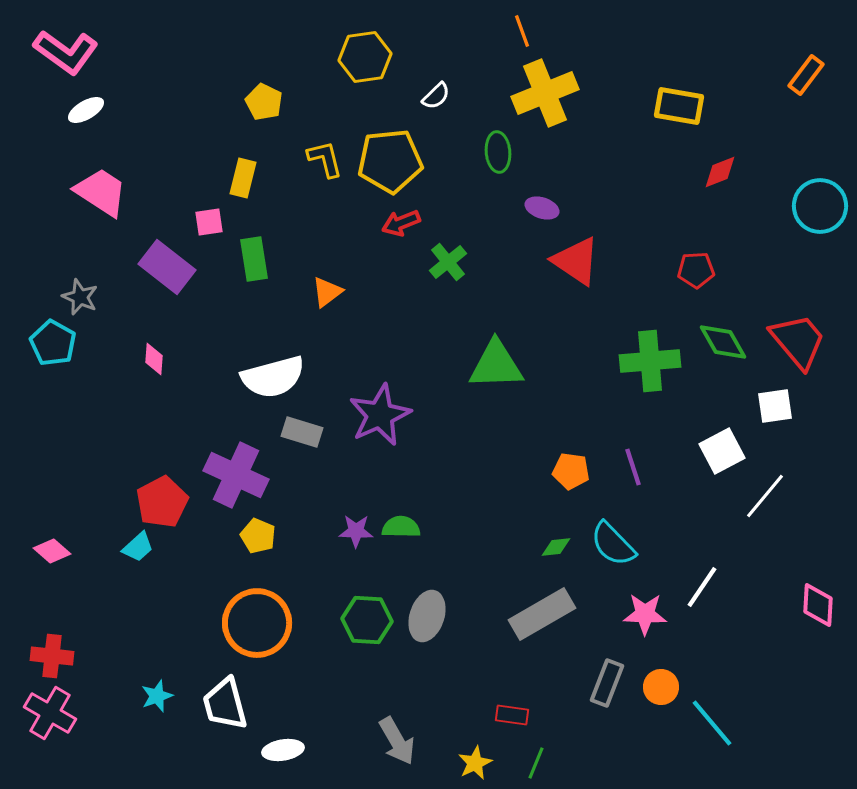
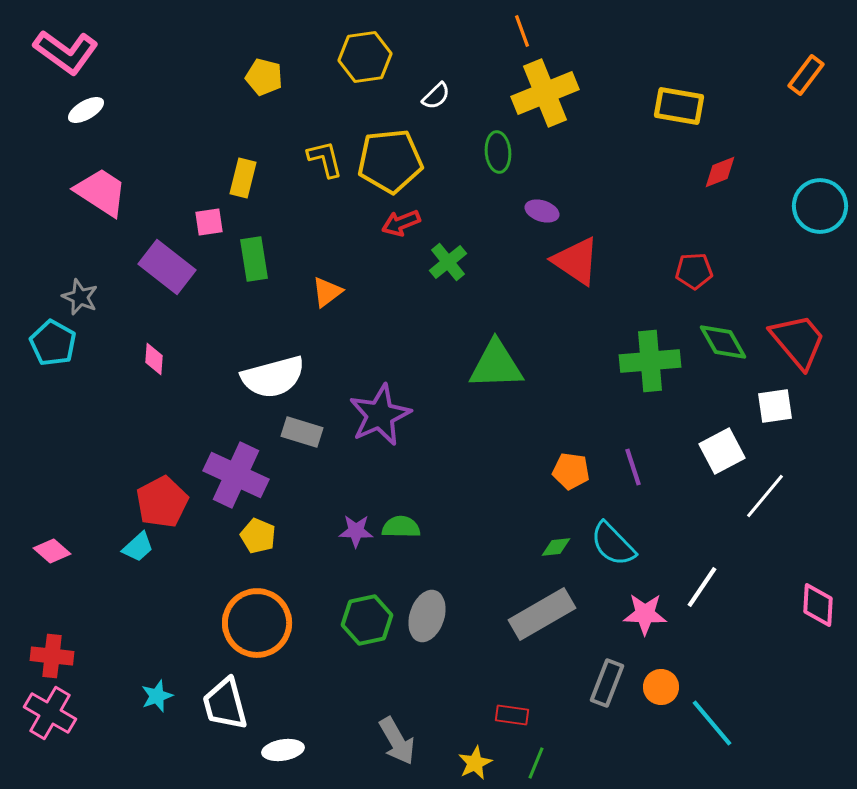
yellow pentagon at (264, 102): moved 25 px up; rotated 12 degrees counterclockwise
purple ellipse at (542, 208): moved 3 px down
red pentagon at (696, 270): moved 2 px left, 1 px down
green hexagon at (367, 620): rotated 15 degrees counterclockwise
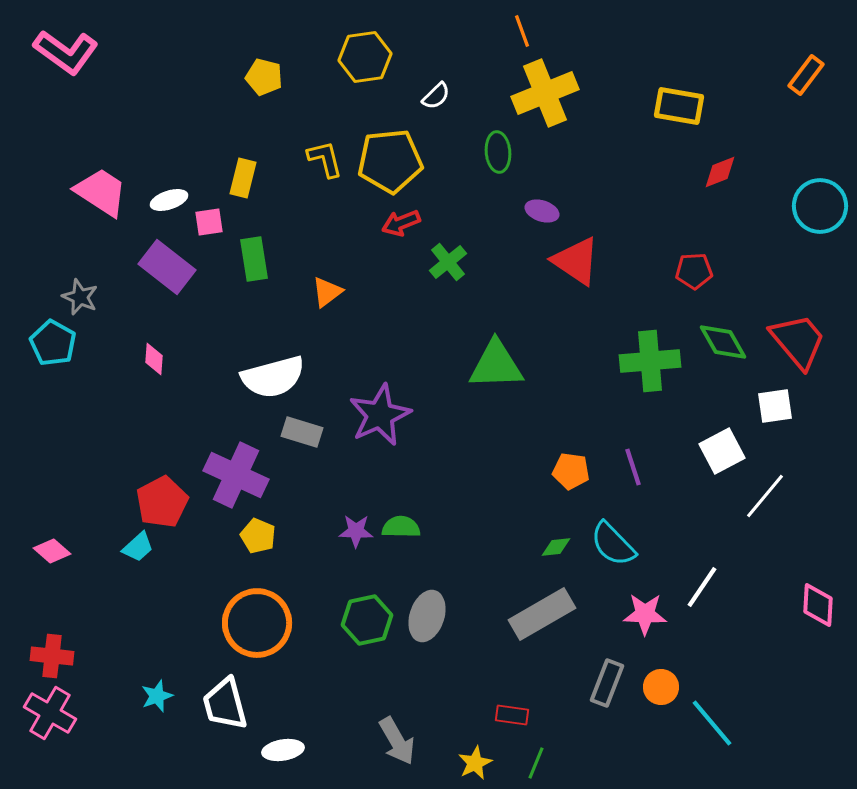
white ellipse at (86, 110): moved 83 px right, 90 px down; rotated 12 degrees clockwise
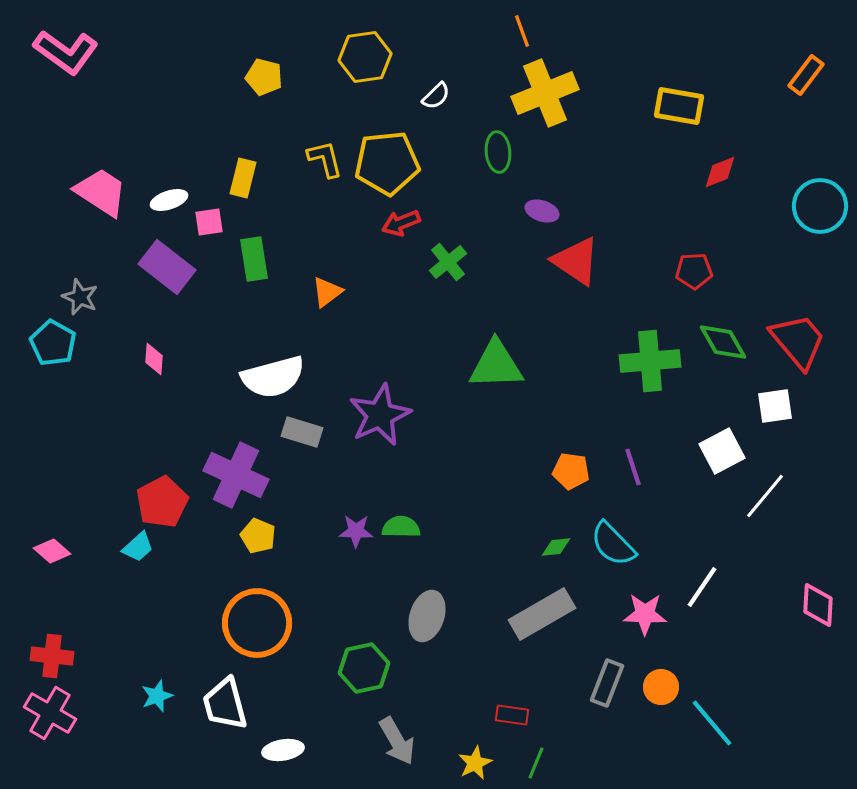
yellow pentagon at (390, 161): moved 3 px left, 2 px down
green hexagon at (367, 620): moved 3 px left, 48 px down
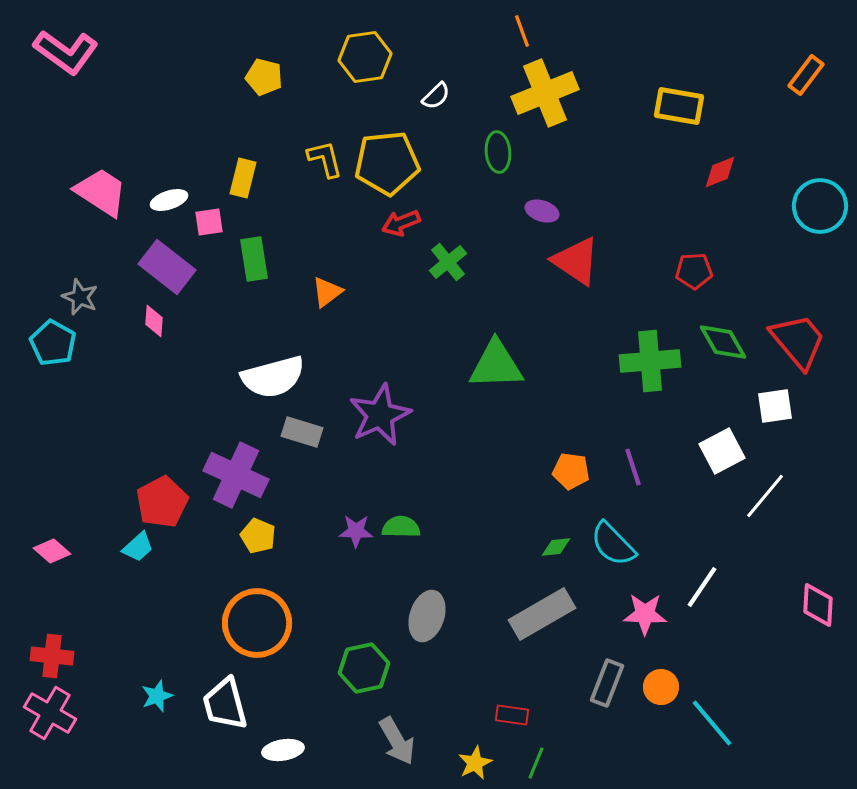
pink diamond at (154, 359): moved 38 px up
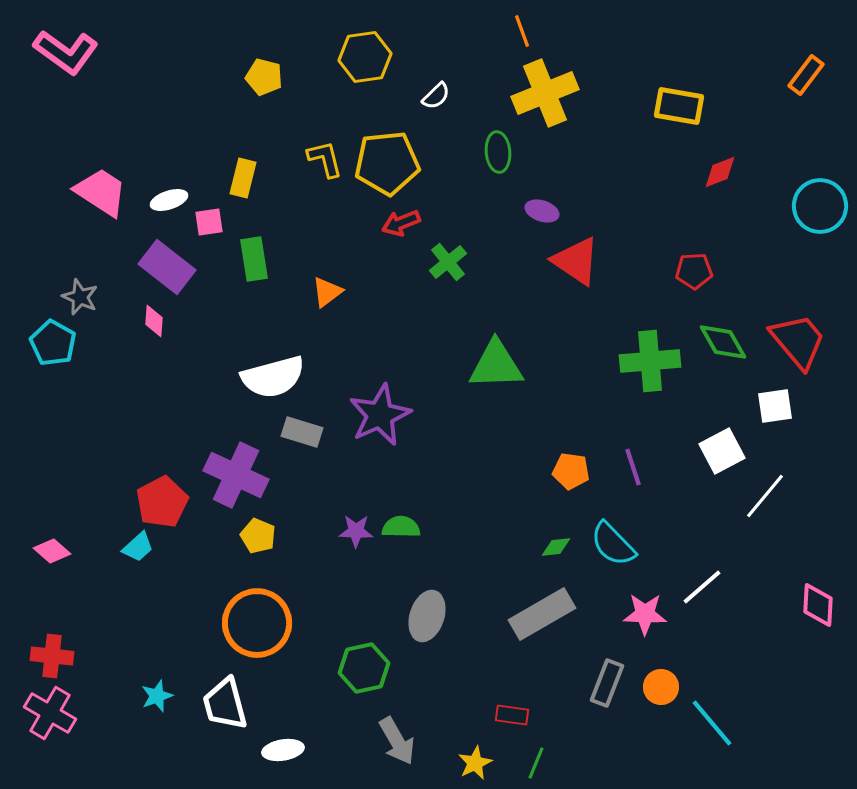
white line at (702, 587): rotated 15 degrees clockwise
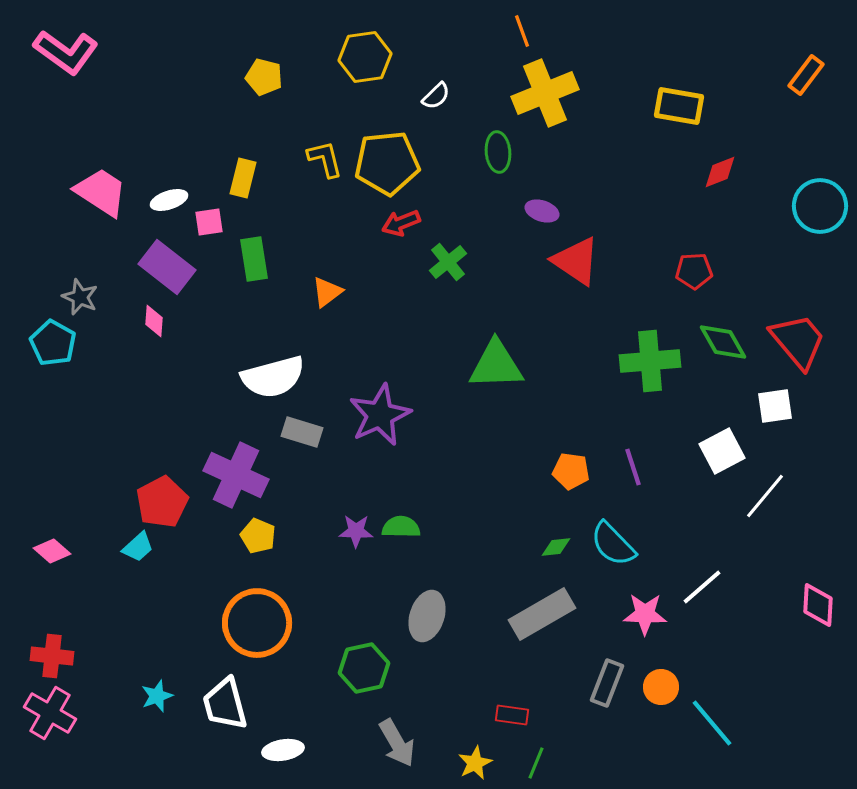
gray arrow at (397, 741): moved 2 px down
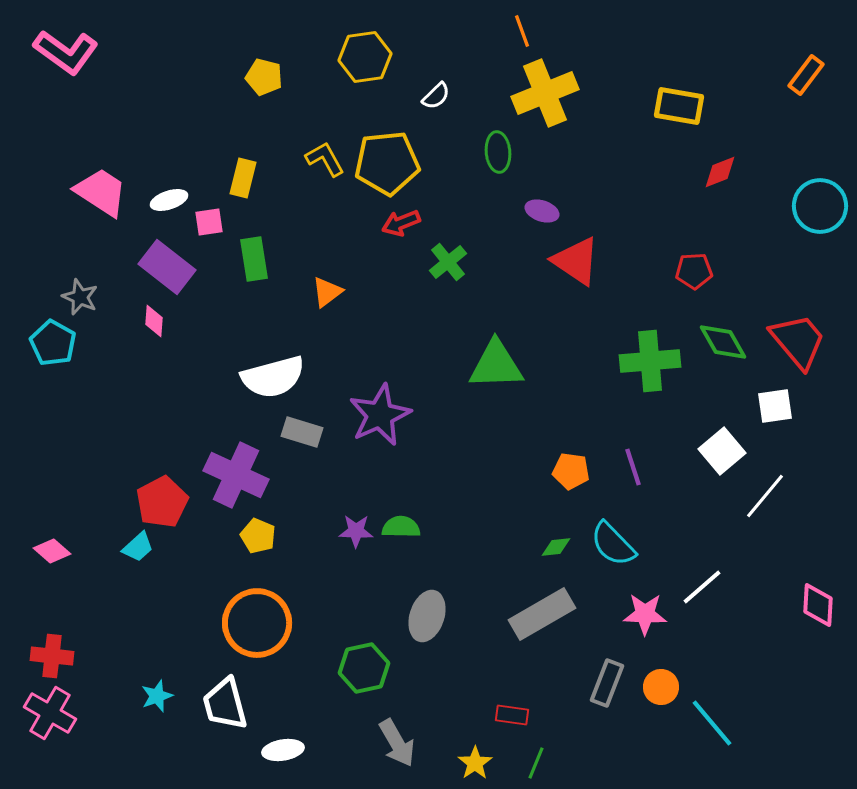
yellow L-shape at (325, 159): rotated 15 degrees counterclockwise
white square at (722, 451): rotated 12 degrees counterclockwise
yellow star at (475, 763): rotated 8 degrees counterclockwise
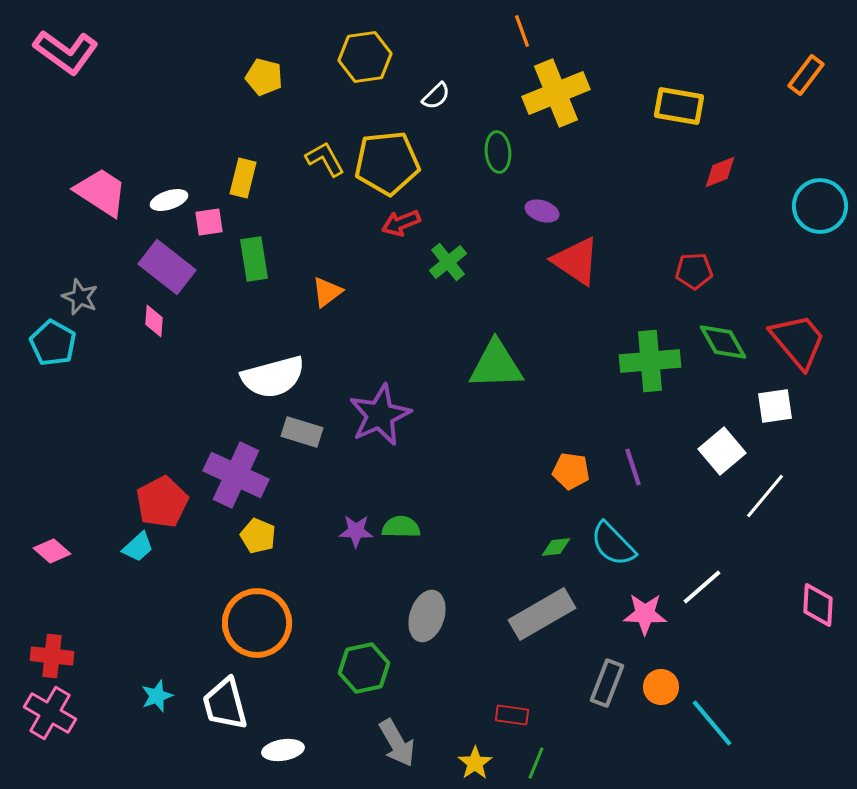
yellow cross at (545, 93): moved 11 px right
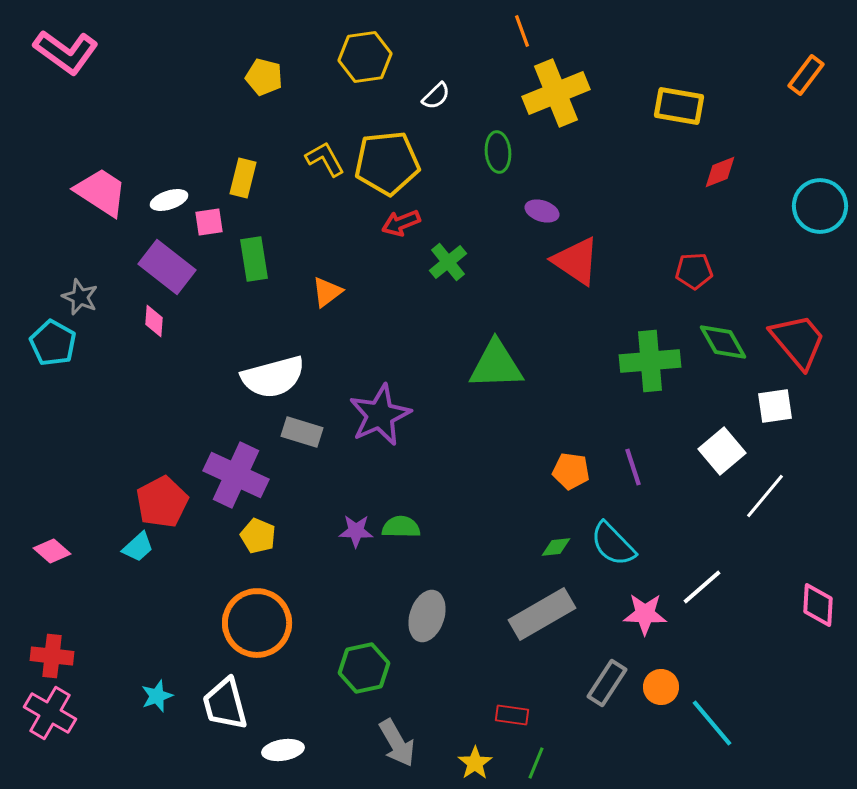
gray rectangle at (607, 683): rotated 12 degrees clockwise
